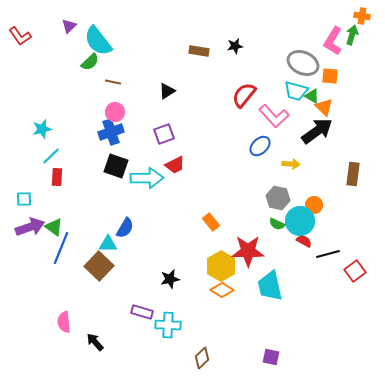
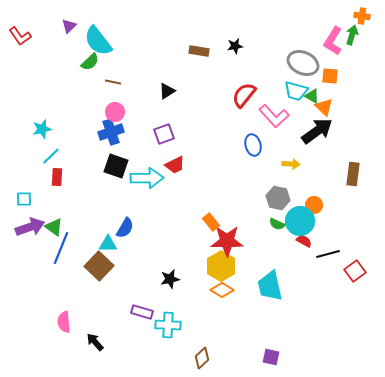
blue ellipse at (260, 146): moved 7 px left, 1 px up; rotated 60 degrees counterclockwise
red star at (248, 251): moved 21 px left, 10 px up
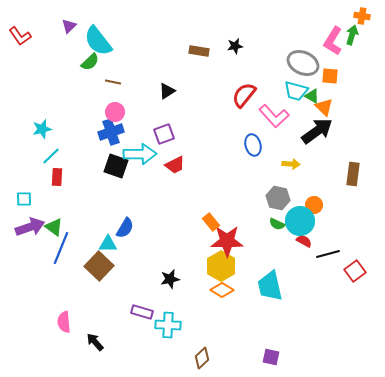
cyan arrow at (147, 178): moved 7 px left, 24 px up
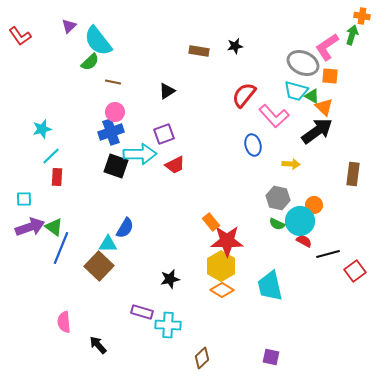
pink L-shape at (333, 41): moved 6 px left, 6 px down; rotated 24 degrees clockwise
black arrow at (95, 342): moved 3 px right, 3 px down
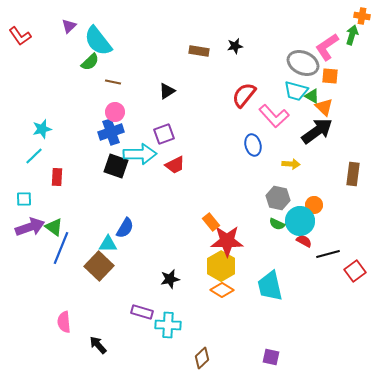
cyan line at (51, 156): moved 17 px left
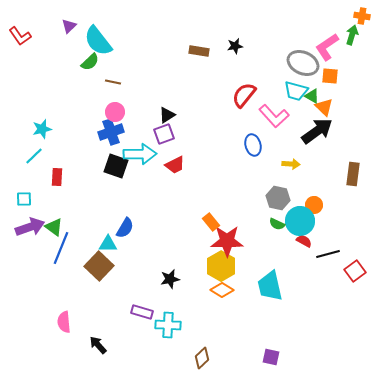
black triangle at (167, 91): moved 24 px down
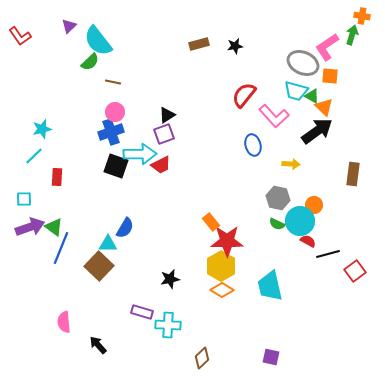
brown rectangle at (199, 51): moved 7 px up; rotated 24 degrees counterclockwise
red trapezoid at (175, 165): moved 14 px left
red semicircle at (304, 241): moved 4 px right
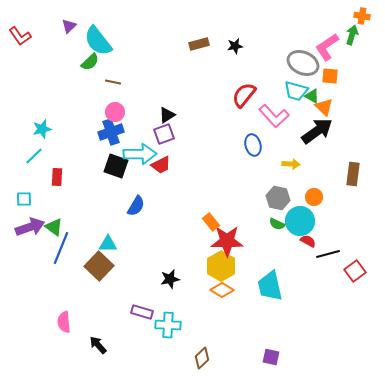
orange circle at (314, 205): moved 8 px up
blue semicircle at (125, 228): moved 11 px right, 22 px up
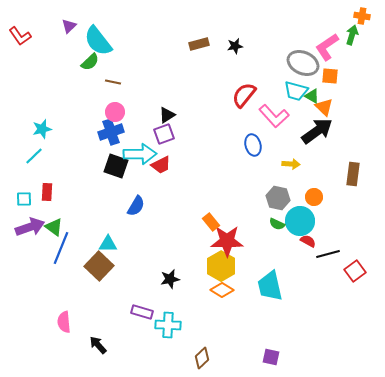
red rectangle at (57, 177): moved 10 px left, 15 px down
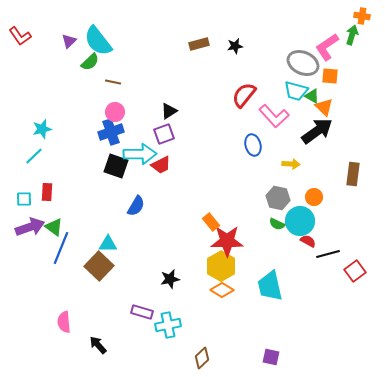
purple triangle at (69, 26): moved 15 px down
black triangle at (167, 115): moved 2 px right, 4 px up
cyan cross at (168, 325): rotated 15 degrees counterclockwise
